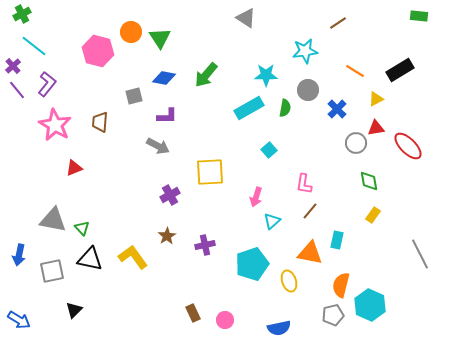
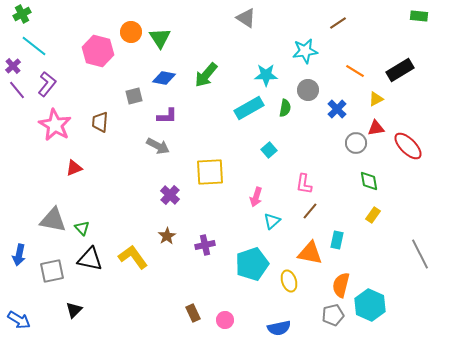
purple cross at (170, 195): rotated 18 degrees counterclockwise
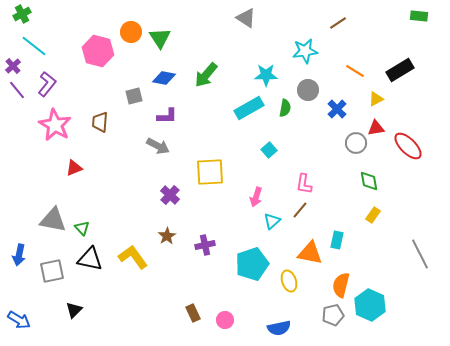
brown line at (310, 211): moved 10 px left, 1 px up
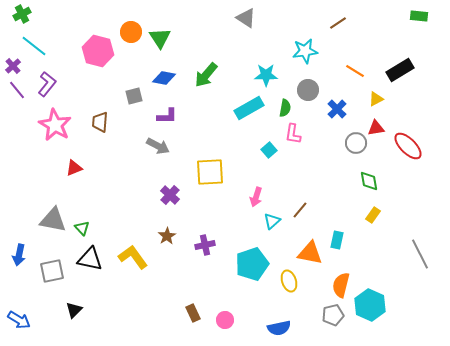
pink L-shape at (304, 184): moved 11 px left, 50 px up
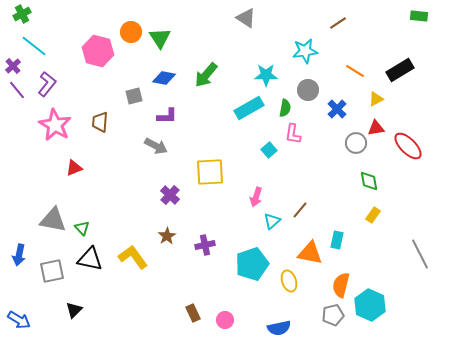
gray arrow at (158, 146): moved 2 px left
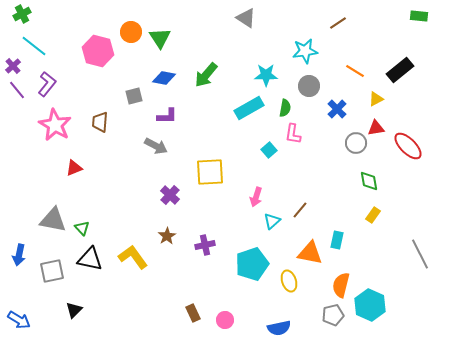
black rectangle at (400, 70): rotated 8 degrees counterclockwise
gray circle at (308, 90): moved 1 px right, 4 px up
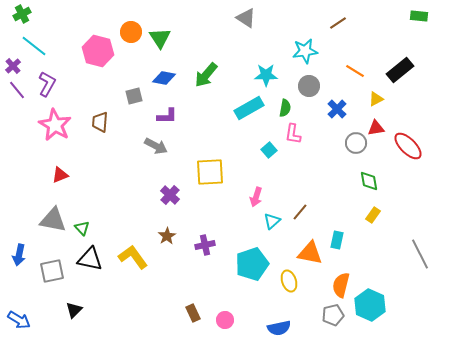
purple L-shape at (47, 84): rotated 10 degrees counterclockwise
red triangle at (74, 168): moved 14 px left, 7 px down
brown line at (300, 210): moved 2 px down
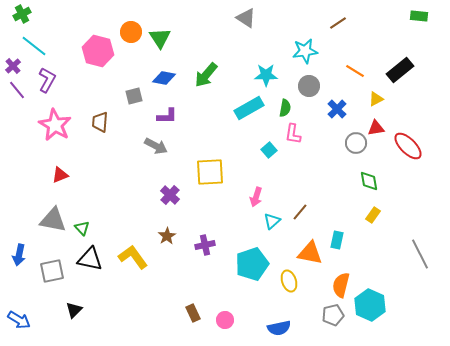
purple L-shape at (47, 84): moved 4 px up
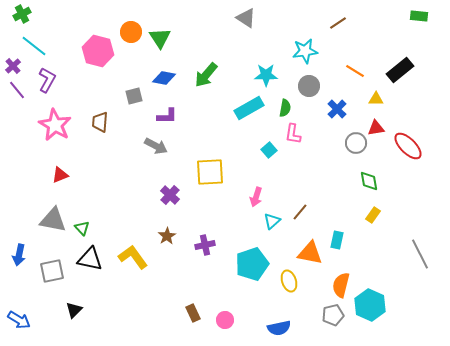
yellow triangle at (376, 99): rotated 28 degrees clockwise
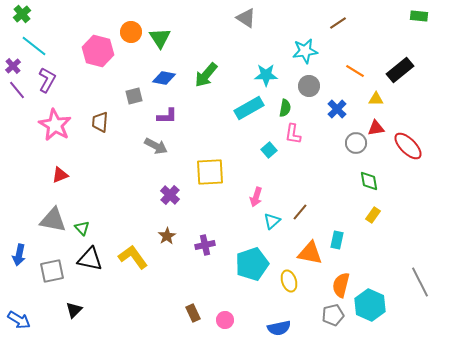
green cross at (22, 14): rotated 12 degrees counterclockwise
gray line at (420, 254): moved 28 px down
